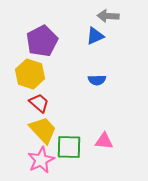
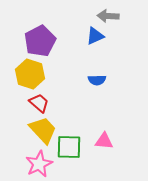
purple pentagon: moved 2 px left
pink star: moved 2 px left, 4 px down
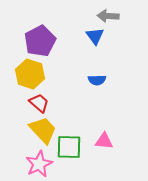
blue triangle: rotated 42 degrees counterclockwise
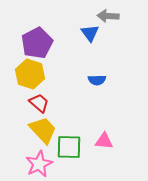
blue triangle: moved 5 px left, 3 px up
purple pentagon: moved 3 px left, 2 px down
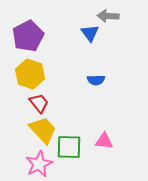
purple pentagon: moved 9 px left, 7 px up
blue semicircle: moved 1 px left
red trapezoid: rotated 10 degrees clockwise
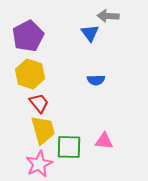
yellow trapezoid: rotated 28 degrees clockwise
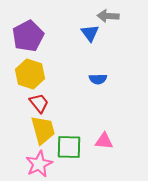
blue semicircle: moved 2 px right, 1 px up
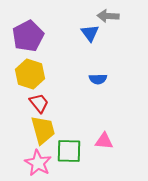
green square: moved 4 px down
pink star: moved 1 px left, 1 px up; rotated 16 degrees counterclockwise
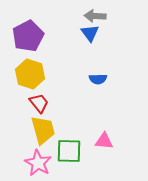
gray arrow: moved 13 px left
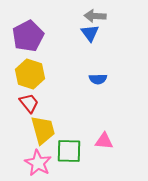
red trapezoid: moved 10 px left
